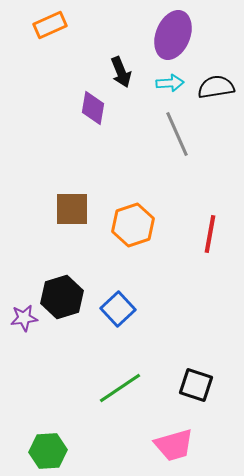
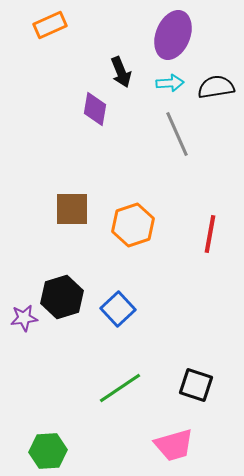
purple diamond: moved 2 px right, 1 px down
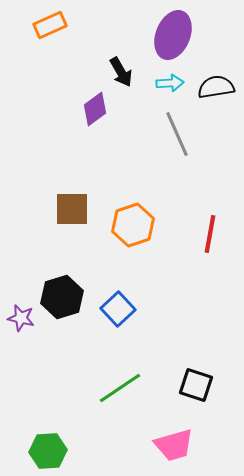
black arrow: rotated 8 degrees counterclockwise
purple diamond: rotated 44 degrees clockwise
purple star: moved 3 px left; rotated 20 degrees clockwise
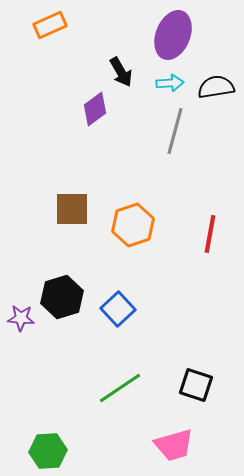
gray line: moved 2 px left, 3 px up; rotated 39 degrees clockwise
purple star: rotated 8 degrees counterclockwise
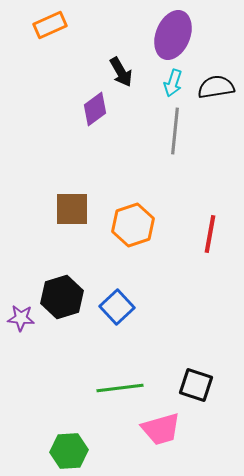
cyan arrow: moved 3 px right; rotated 112 degrees clockwise
gray line: rotated 9 degrees counterclockwise
blue square: moved 1 px left, 2 px up
green line: rotated 27 degrees clockwise
pink trapezoid: moved 13 px left, 16 px up
green hexagon: moved 21 px right
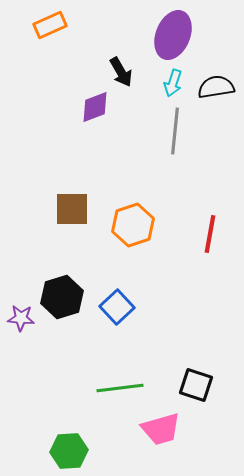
purple diamond: moved 2 px up; rotated 16 degrees clockwise
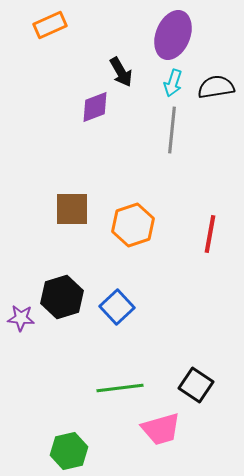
gray line: moved 3 px left, 1 px up
black square: rotated 16 degrees clockwise
green hexagon: rotated 9 degrees counterclockwise
